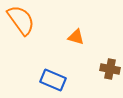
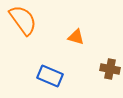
orange semicircle: moved 2 px right
blue rectangle: moved 3 px left, 4 px up
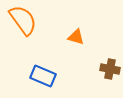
blue rectangle: moved 7 px left
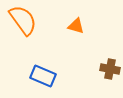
orange triangle: moved 11 px up
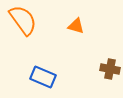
blue rectangle: moved 1 px down
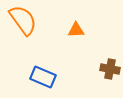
orange triangle: moved 4 px down; rotated 18 degrees counterclockwise
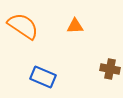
orange semicircle: moved 6 px down; rotated 20 degrees counterclockwise
orange triangle: moved 1 px left, 4 px up
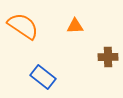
brown cross: moved 2 px left, 12 px up; rotated 12 degrees counterclockwise
blue rectangle: rotated 15 degrees clockwise
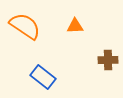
orange semicircle: moved 2 px right
brown cross: moved 3 px down
